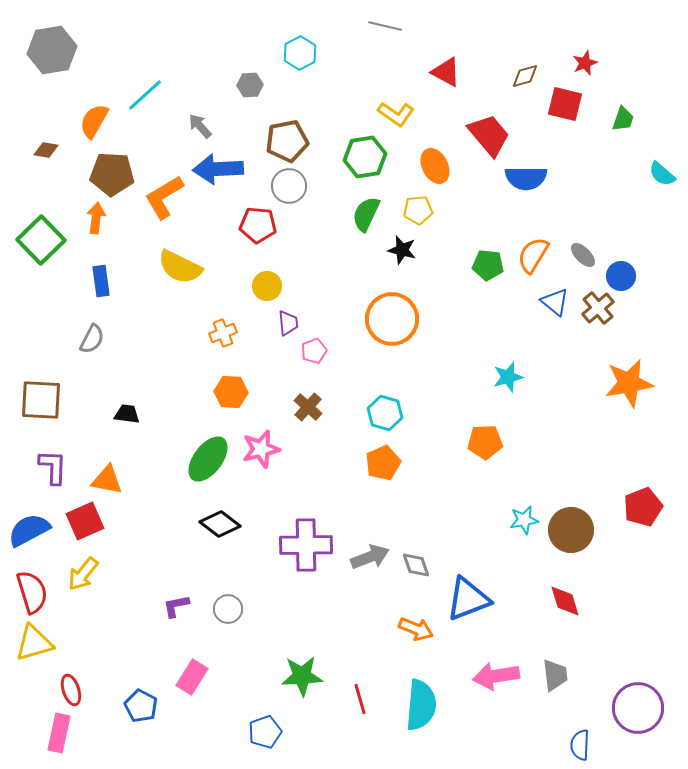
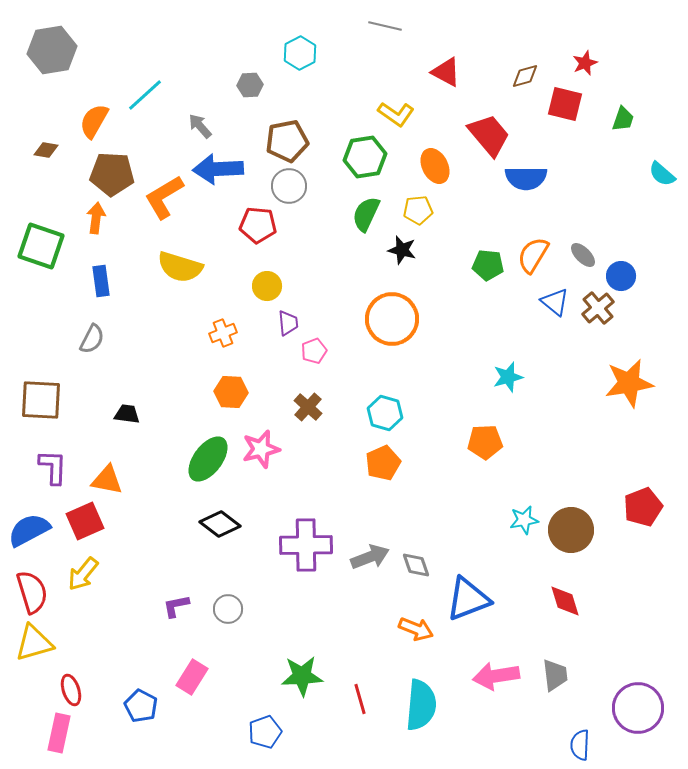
green square at (41, 240): moved 6 px down; rotated 27 degrees counterclockwise
yellow semicircle at (180, 267): rotated 9 degrees counterclockwise
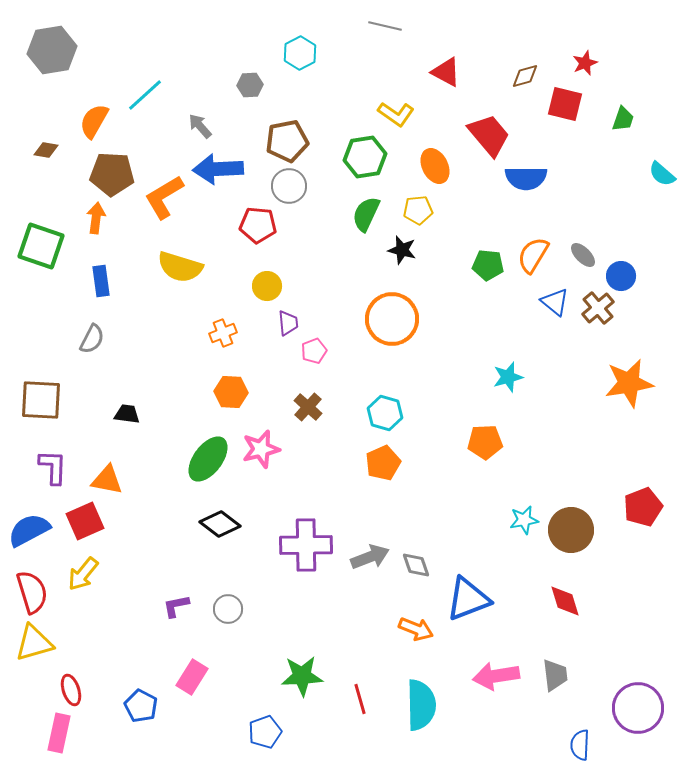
cyan semicircle at (421, 705): rotated 6 degrees counterclockwise
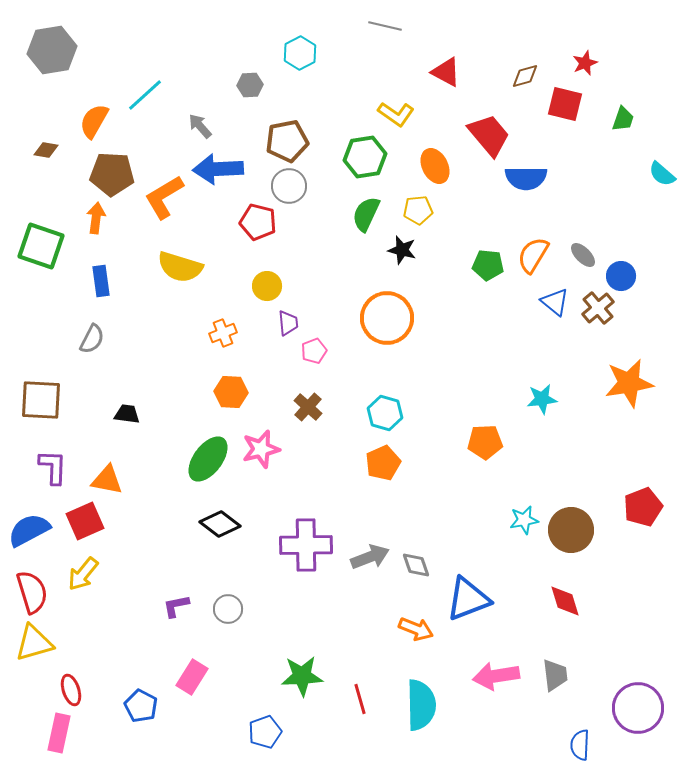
red pentagon at (258, 225): moved 3 px up; rotated 9 degrees clockwise
orange circle at (392, 319): moved 5 px left, 1 px up
cyan star at (508, 377): moved 34 px right, 22 px down; rotated 8 degrees clockwise
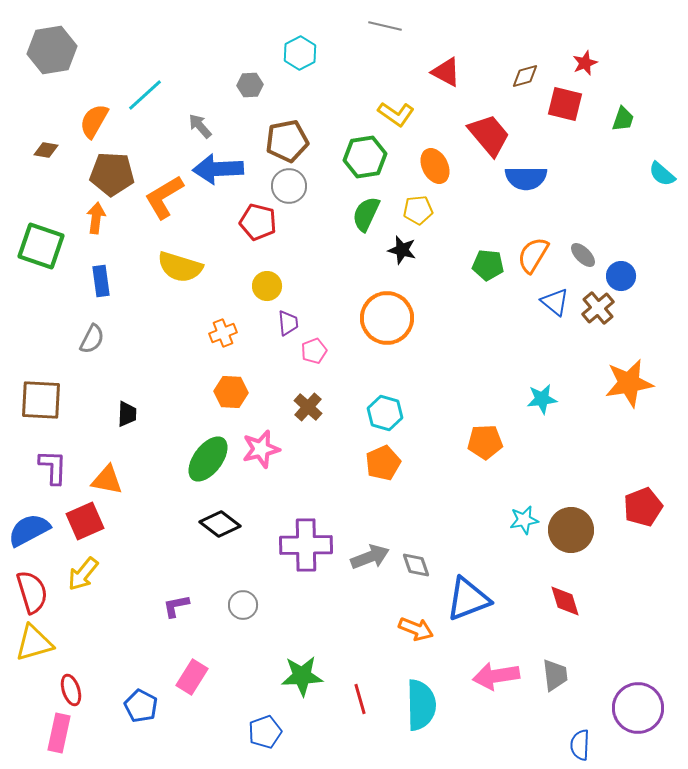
black trapezoid at (127, 414): rotated 84 degrees clockwise
gray circle at (228, 609): moved 15 px right, 4 px up
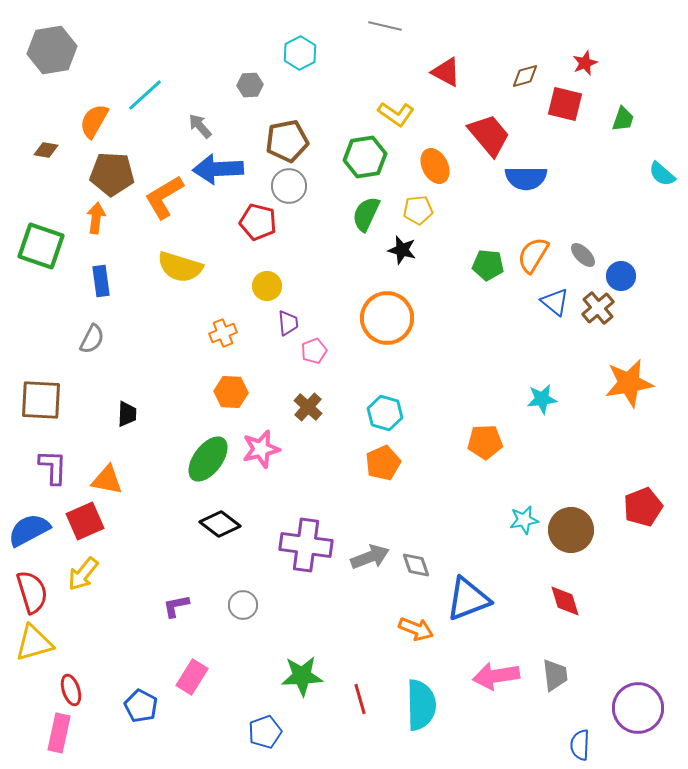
purple cross at (306, 545): rotated 9 degrees clockwise
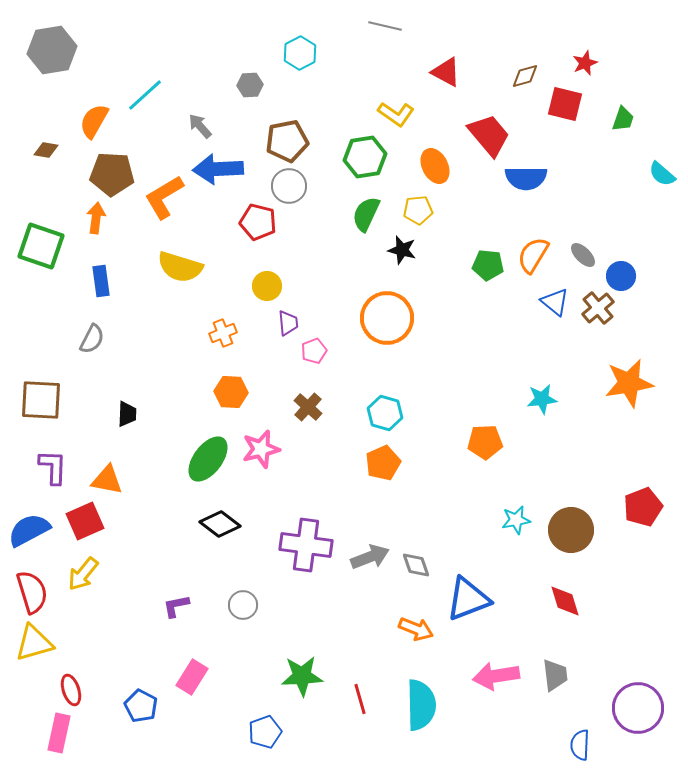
cyan star at (524, 520): moved 8 px left
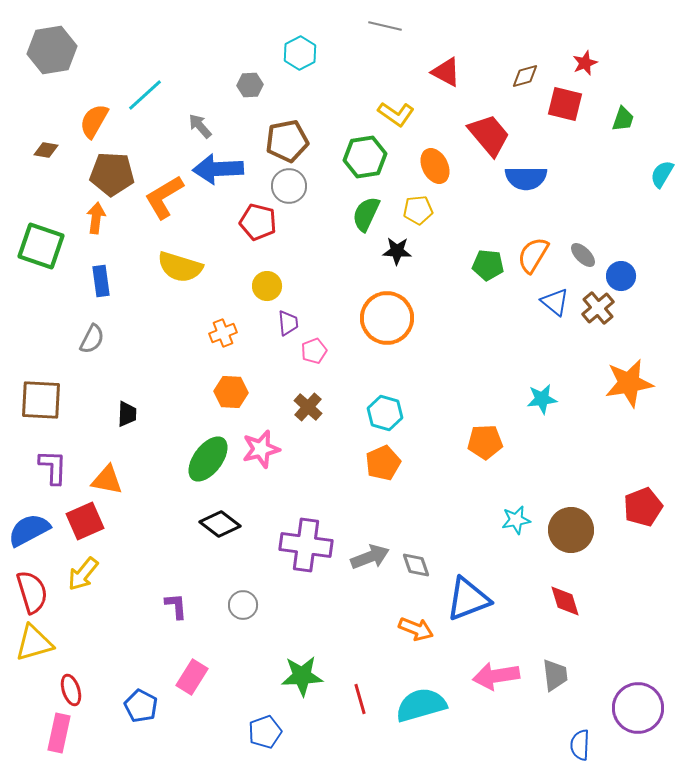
cyan semicircle at (662, 174): rotated 80 degrees clockwise
black star at (402, 250): moved 5 px left, 1 px down; rotated 12 degrees counterclockwise
purple L-shape at (176, 606): rotated 96 degrees clockwise
cyan semicircle at (421, 705): rotated 105 degrees counterclockwise
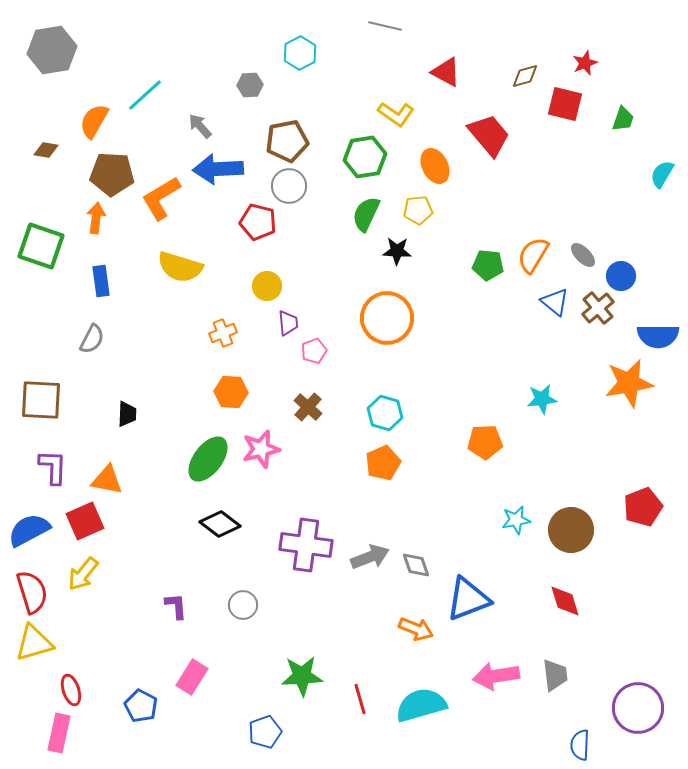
blue semicircle at (526, 178): moved 132 px right, 158 px down
orange L-shape at (164, 197): moved 3 px left, 1 px down
